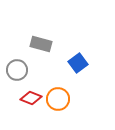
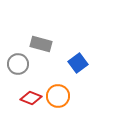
gray circle: moved 1 px right, 6 px up
orange circle: moved 3 px up
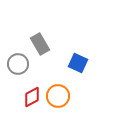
gray rectangle: moved 1 px left; rotated 45 degrees clockwise
blue square: rotated 30 degrees counterclockwise
red diamond: moved 1 px right, 1 px up; rotated 50 degrees counterclockwise
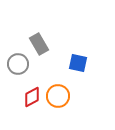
gray rectangle: moved 1 px left
blue square: rotated 12 degrees counterclockwise
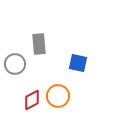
gray rectangle: rotated 25 degrees clockwise
gray circle: moved 3 px left
red diamond: moved 3 px down
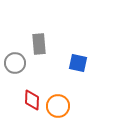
gray circle: moved 1 px up
orange circle: moved 10 px down
red diamond: rotated 60 degrees counterclockwise
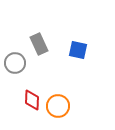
gray rectangle: rotated 20 degrees counterclockwise
blue square: moved 13 px up
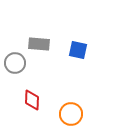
gray rectangle: rotated 60 degrees counterclockwise
orange circle: moved 13 px right, 8 px down
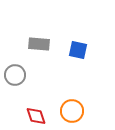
gray circle: moved 12 px down
red diamond: moved 4 px right, 16 px down; rotated 20 degrees counterclockwise
orange circle: moved 1 px right, 3 px up
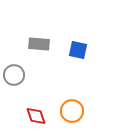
gray circle: moved 1 px left
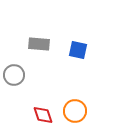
orange circle: moved 3 px right
red diamond: moved 7 px right, 1 px up
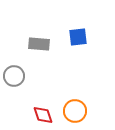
blue square: moved 13 px up; rotated 18 degrees counterclockwise
gray circle: moved 1 px down
